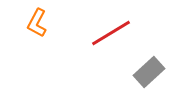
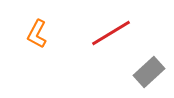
orange L-shape: moved 11 px down
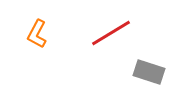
gray rectangle: rotated 60 degrees clockwise
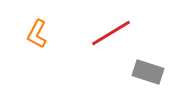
gray rectangle: moved 1 px left
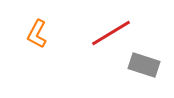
gray rectangle: moved 4 px left, 7 px up
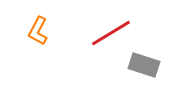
orange L-shape: moved 1 px right, 3 px up
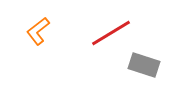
orange L-shape: rotated 24 degrees clockwise
